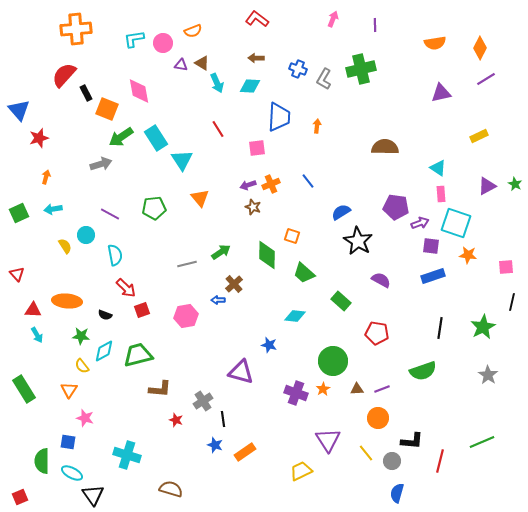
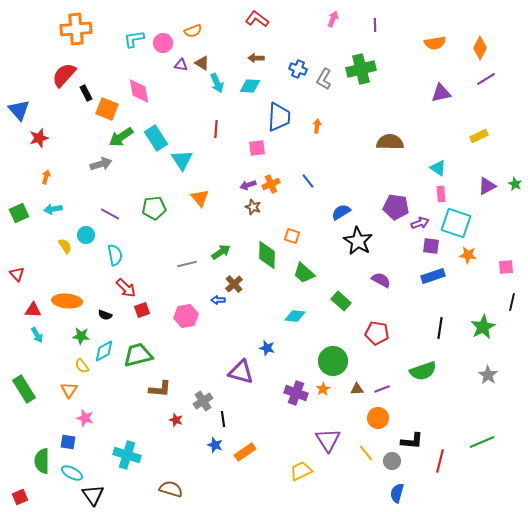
red line at (218, 129): moved 2 px left; rotated 36 degrees clockwise
brown semicircle at (385, 147): moved 5 px right, 5 px up
blue star at (269, 345): moved 2 px left, 3 px down
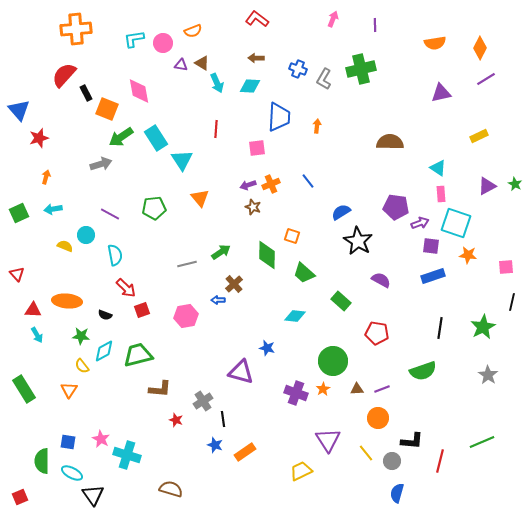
yellow semicircle at (65, 246): rotated 35 degrees counterclockwise
pink star at (85, 418): moved 16 px right, 21 px down; rotated 12 degrees clockwise
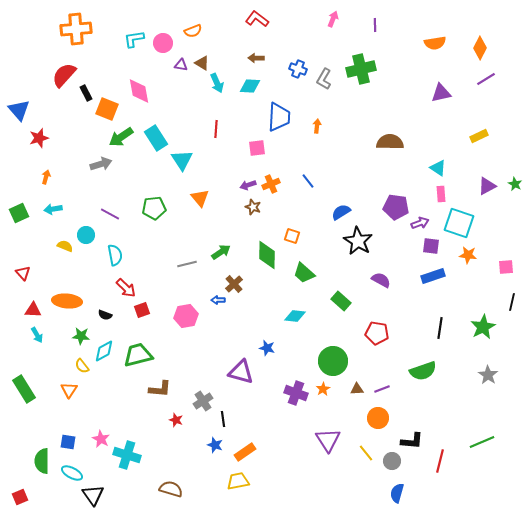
cyan square at (456, 223): moved 3 px right
red triangle at (17, 274): moved 6 px right, 1 px up
yellow trapezoid at (301, 471): moved 63 px left, 10 px down; rotated 15 degrees clockwise
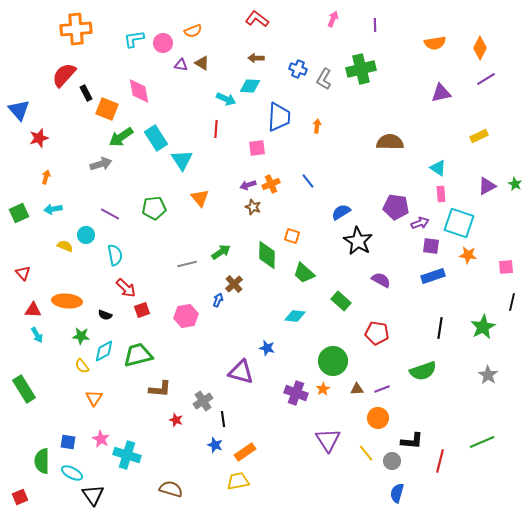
cyan arrow at (217, 83): moved 9 px right, 16 px down; rotated 42 degrees counterclockwise
blue arrow at (218, 300): rotated 112 degrees clockwise
orange triangle at (69, 390): moved 25 px right, 8 px down
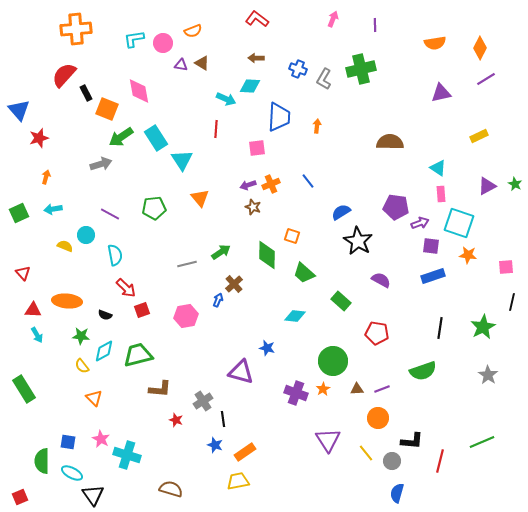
orange triangle at (94, 398): rotated 18 degrees counterclockwise
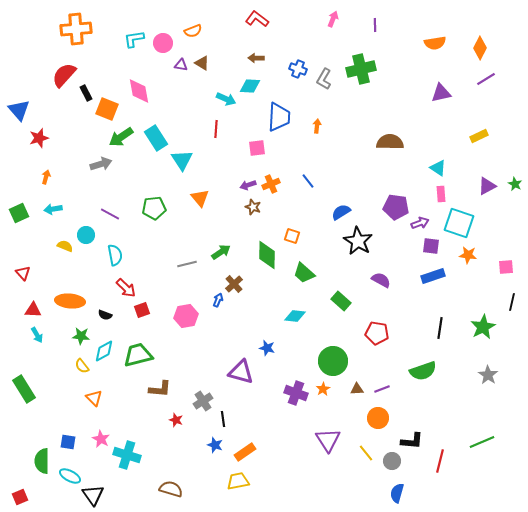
orange ellipse at (67, 301): moved 3 px right
cyan ellipse at (72, 473): moved 2 px left, 3 px down
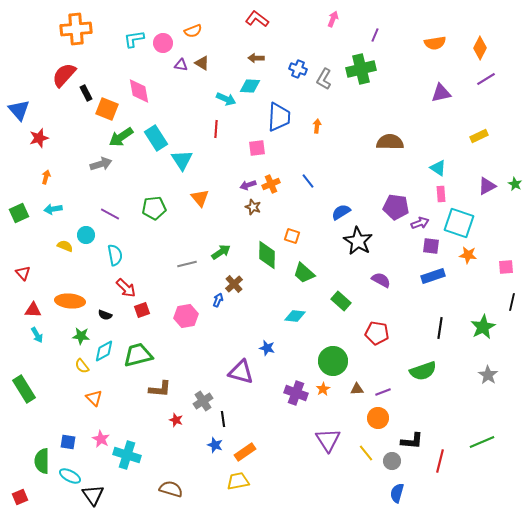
purple line at (375, 25): moved 10 px down; rotated 24 degrees clockwise
purple line at (382, 389): moved 1 px right, 3 px down
